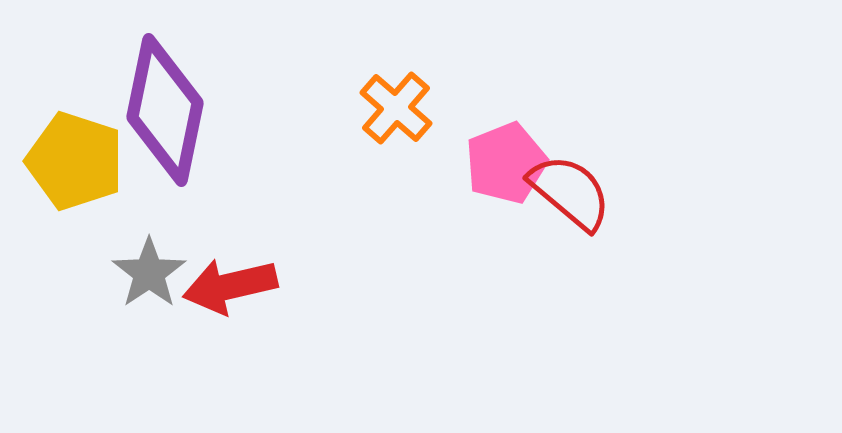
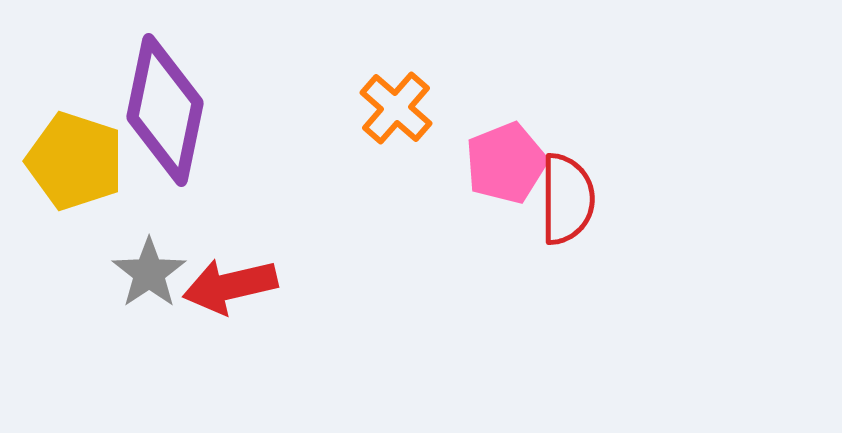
red semicircle: moved 3 px left, 7 px down; rotated 50 degrees clockwise
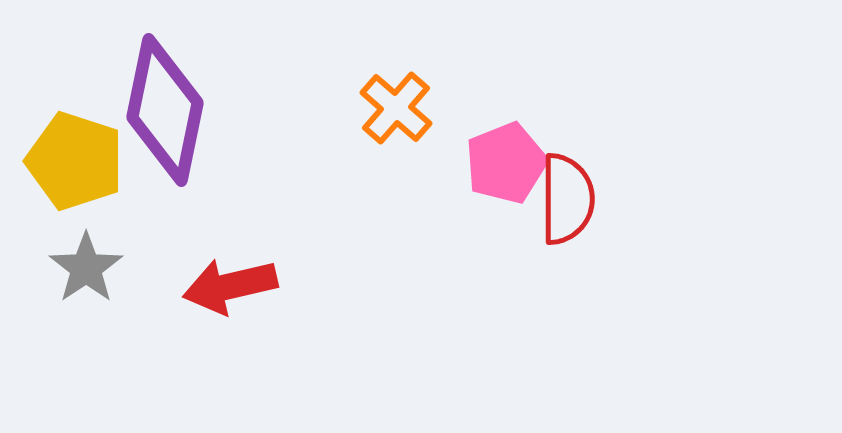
gray star: moved 63 px left, 5 px up
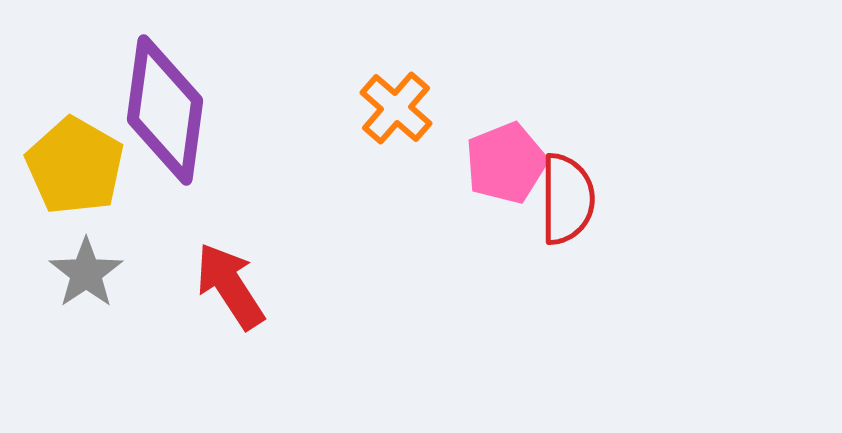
purple diamond: rotated 4 degrees counterclockwise
yellow pentagon: moved 5 px down; rotated 12 degrees clockwise
gray star: moved 5 px down
red arrow: rotated 70 degrees clockwise
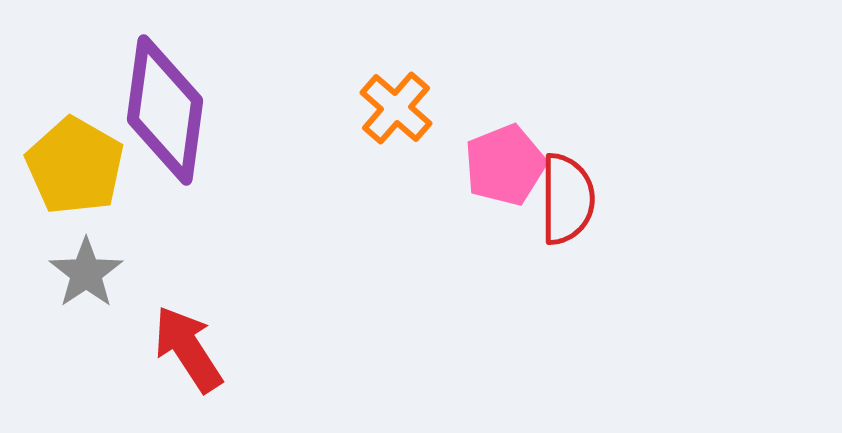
pink pentagon: moved 1 px left, 2 px down
red arrow: moved 42 px left, 63 px down
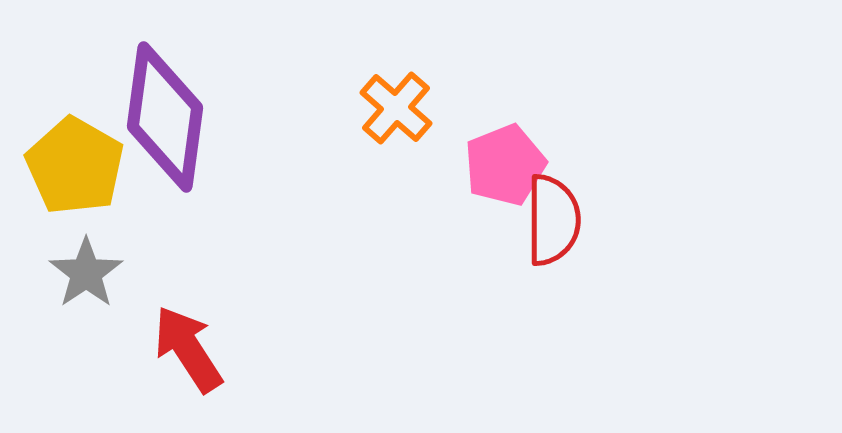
purple diamond: moved 7 px down
red semicircle: moved 14 px left, 21 px down
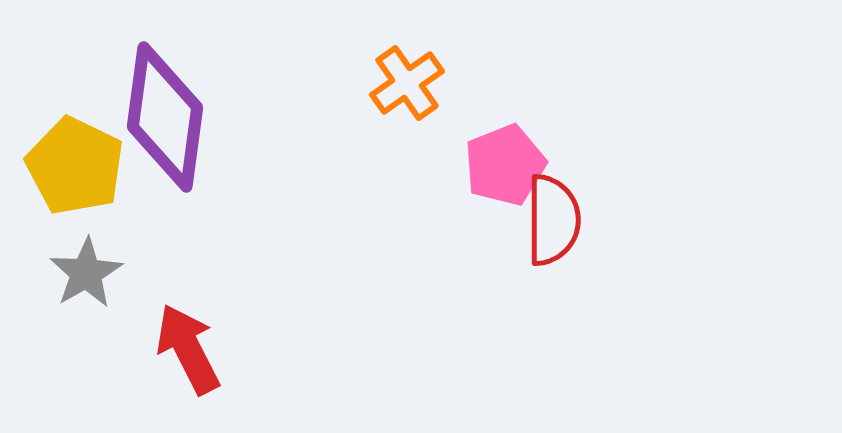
orange cross: moved 11 px right, 25 px up; rotated 14 degrees clockwise
yellow pentagon: rotated 4 degrees counterclockwise
gray star: rotated 4 degrees clockwise
red arrow: rotated 6 degrees clockwise
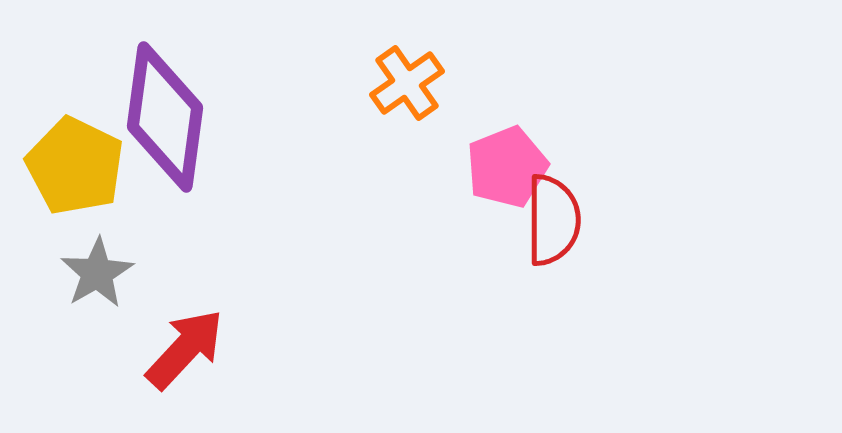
pink pentagon: moved 2 px right, 2 px down
gray star: moved 11 px right
red arrow: moved 3 px left; rotated 70 degrees clockwise
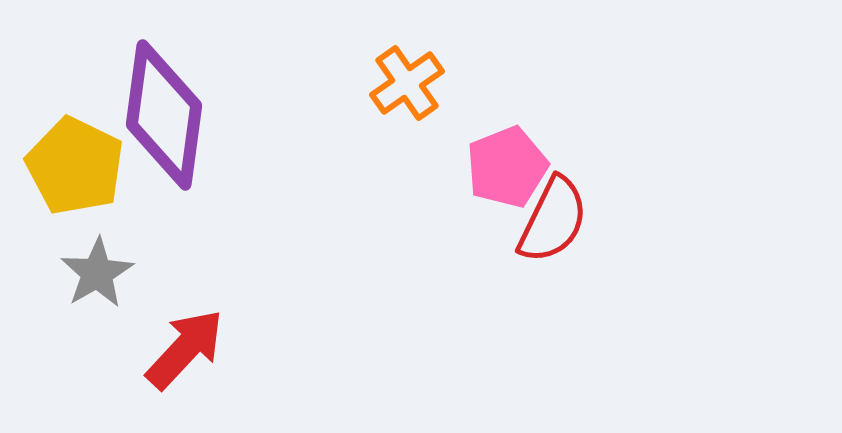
purple diamond: moved 1 px left, 2 px up
red semicircle: rotated 26 degrees clockwise
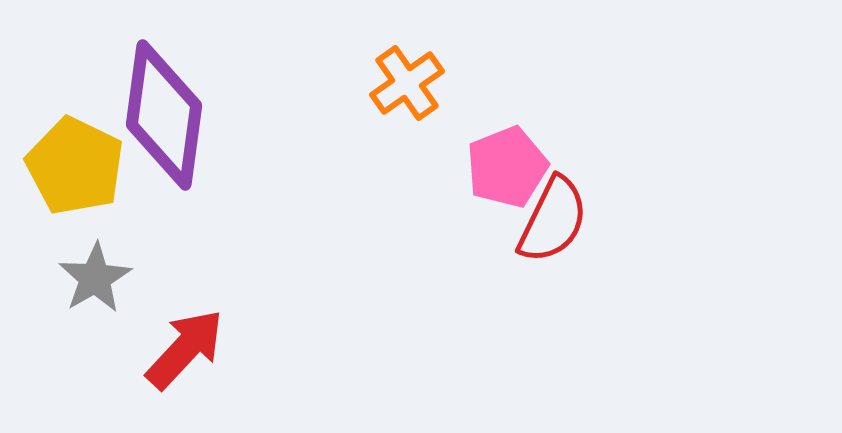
gray star: moved 2 px left, 5 px down
